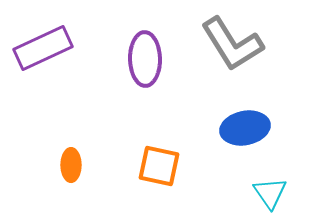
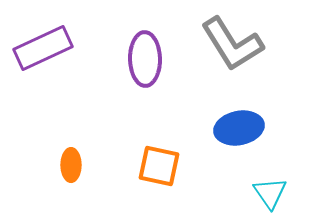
blue ellipse: moved 6 px left
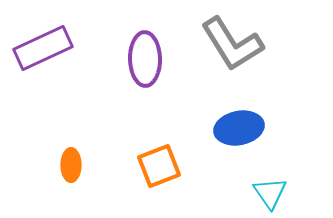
orange square: rotated 33 degrees counterclockwise
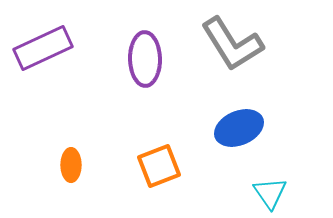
blue ellipse: rotated 12 degrees counterclockwise
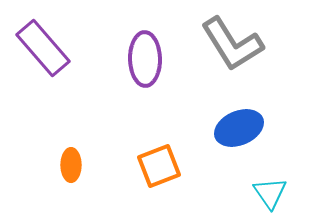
purple rectangle: rotated 74 degrees clockwise
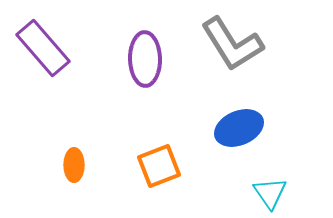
orange ellipse: moved 3 px right
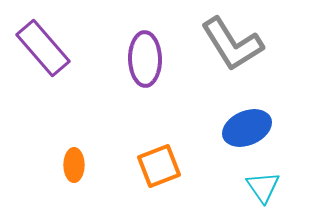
blue ellipse: moved 8 px right
cyan triangle: moved 7 px left, 6 px up
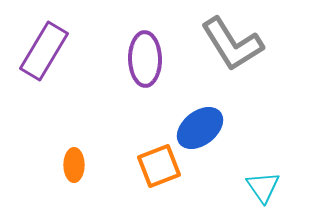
purple rectangle: moved 1 px right, 3 px down; rotated 72 degrees clockwise
blue ellipse: moved 47 px left; rotated 15 degrees counterclockwise
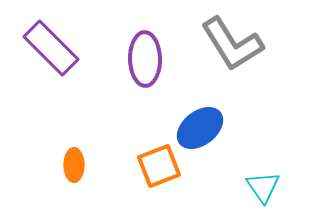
purple rectangle: moved 7 px right, 3 px up; rotated 76 degrees counterclockwise
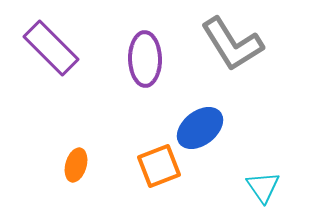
orange ellipse: moved 2 px right; rotated 16 degrees clockwise
